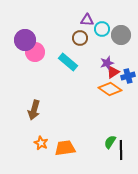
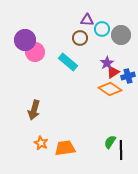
purple star: rotated 16 degrees counterclockwise
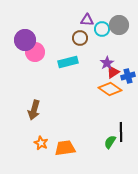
gray circle: moved 2 px left, 10 px up
cyan rectangle: rotated 54 degrees counterclockwise
black line: moved 18 px up
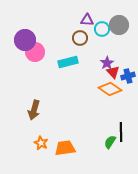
red triangle: rotated 40 degrees counterclockwise
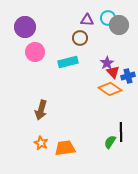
cyan circle: moved 6 px right, 11 px up
purple circle: moved 13 px up
brown arrow: moved 7 px right
